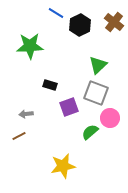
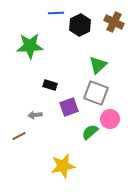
blue line: rotated 35 degrees counterclockwise
brown cross: rotated 12 degrees counterclockwise
gray arrow: moved 9 px right, 1 px down
pink circle: moved 1 px down
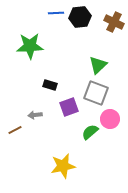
black hexagon: moved 8 px up; rotated 20 degrees clockwise
brown line: moved 4 px left, 6 px up
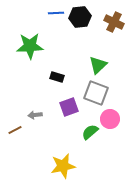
black rectangle: moved 7 px right, 8 px up
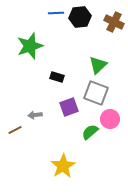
green star: rotated 16 degrees counterclockwise
yellow star: rotated 20 degrees counterclockwise
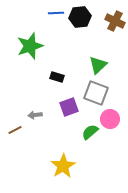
brown cross: moved 1 px right, 1 px up
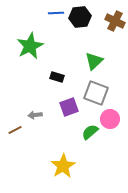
green star: rotated 8 degrees counterclockwise
green triangle: moved 4 px left, 4 px up
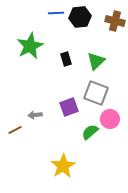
brown cross: rotated 12 degrees counterclockwise
green triangle: moved 2 px right
black rectangle: moved 9 px right, 18 px up; rotated 56 degrees clockwise
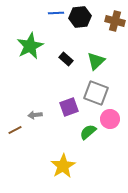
black rectangle: rotated 32 degrees counterclockwise
green semicircle: moved 2 px left
